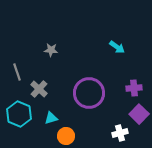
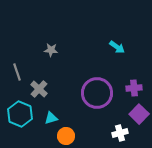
purple circle: moved 8 px right
cyan hexagon: moved 1 px right
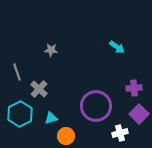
purple circle: moved 1 px left, 13 px down
cyan hexagon: rotated 10 degrees clockwise
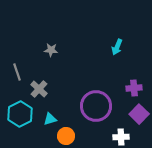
cyan arrow: rotated 77 degrees clockwise
cyan triangle: moved 1 px left, 1 px down
white cross: moved 1 px right, 4 px down; rotated 14 degrees clockwise
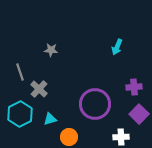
gray line: moved 3 px right
purple cross: moved 1 px up
purple circle: moved 1 px left, 2 px up
orange circle: moved 3 px right, 1 px down
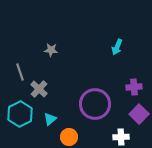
cyan triangle: rotated 24 degrees counterclockwise
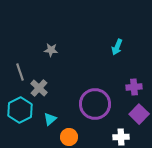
gray cross: moved 1 px up
cyan hexagon: moved 4 px up
